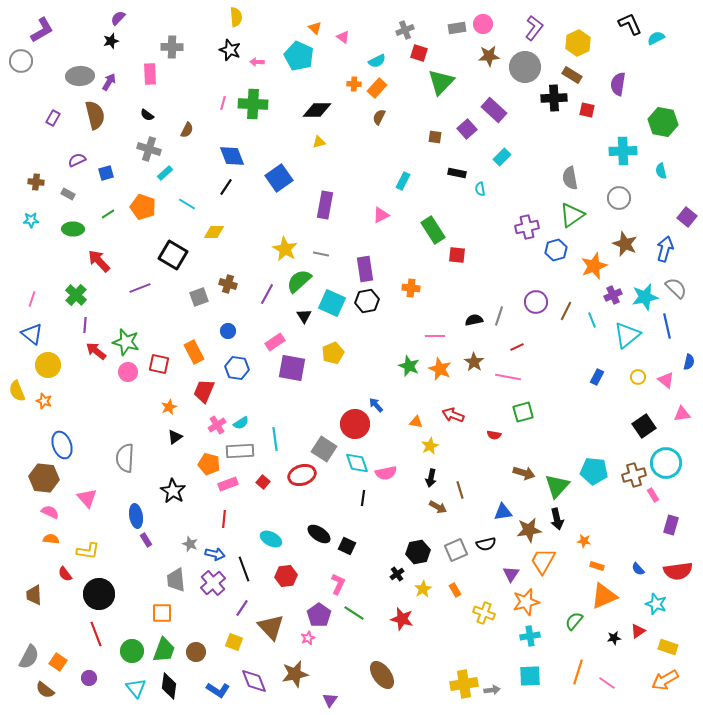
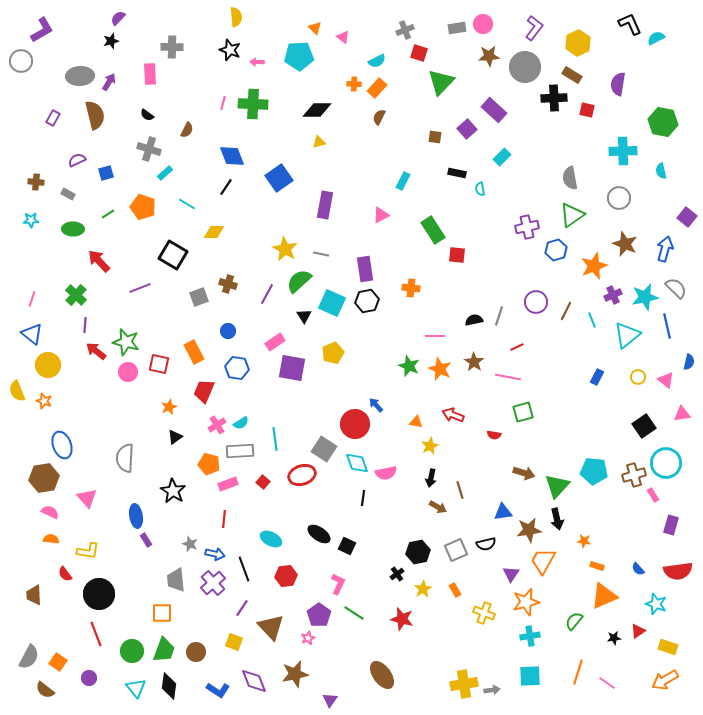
cyan pentagon at (299, 56): rotated 28 degrees counterclockwise
brown hexagon at (44, 478): rotated 16 degrees counterclockwise
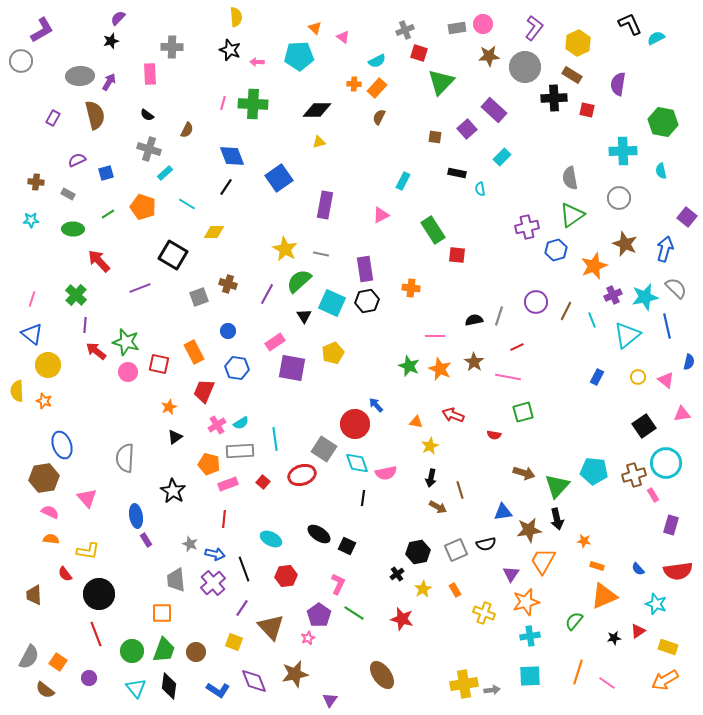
yellow semicircle at (17, 391): rotated 20 degrees clockwise
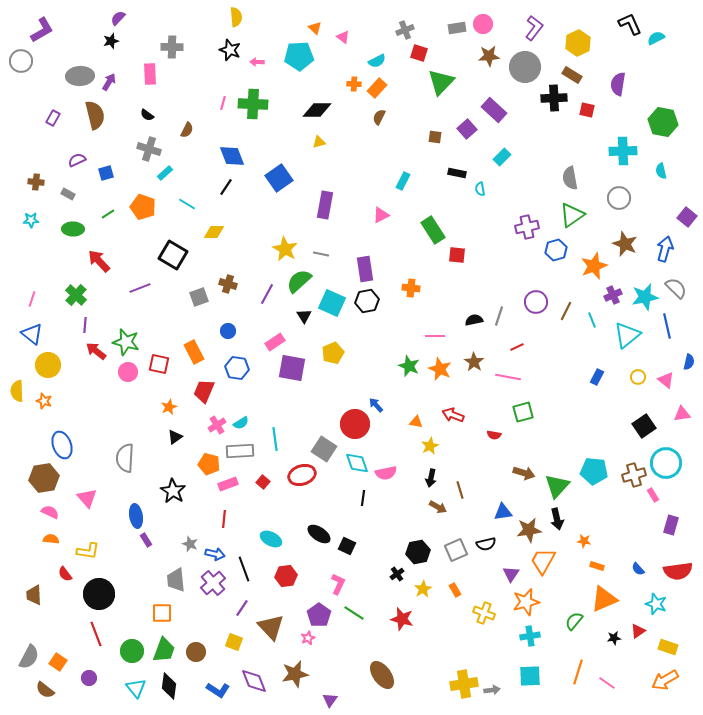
orange triangle at (604, 596): moved 3 px down
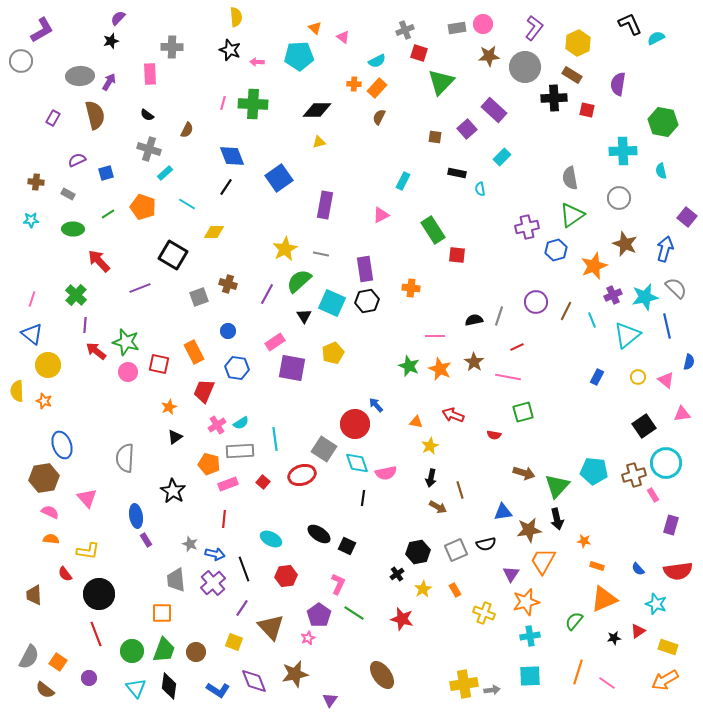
yellow star at (285, 249): rotated 15 degrees clockwise
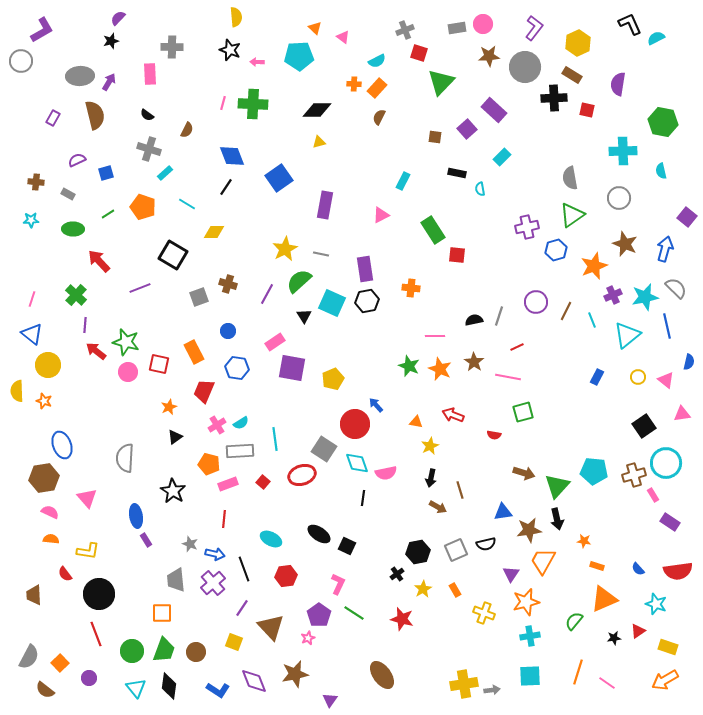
yellow pentagon at (333, 353): moved 26 px down
purple rectangle at (671, 525): moved 1 px left, 3 px up; rotated 72 degrees counterclockwise
orange square at (58, 662): moved 2 px right, 1 px down; rotated 12 degrees clockwise
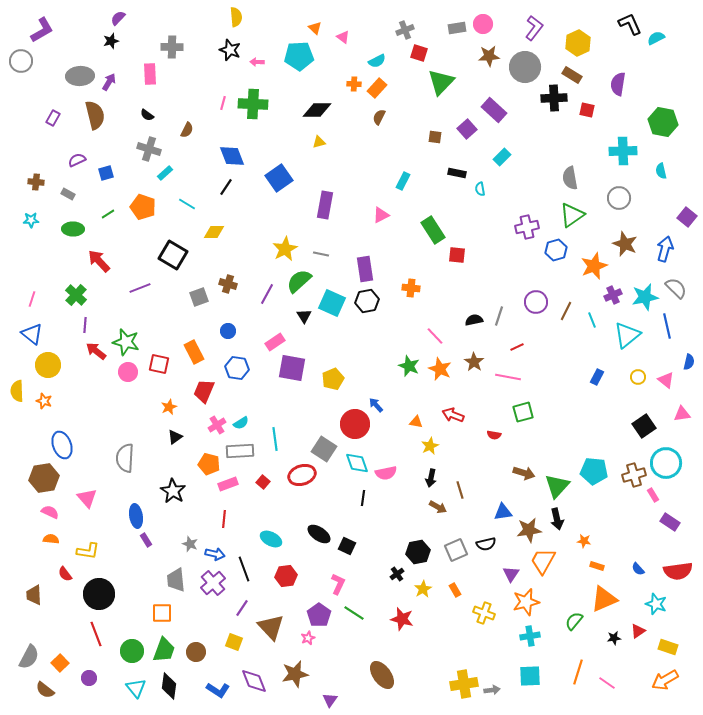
pink line at (435, 336): rotated 48 degrees clockwise
